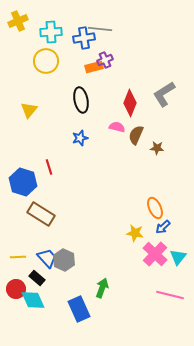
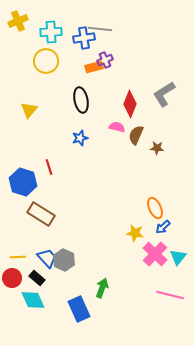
red diamond: moved 1 px down
red circle: moved 4 px left, 11 px up
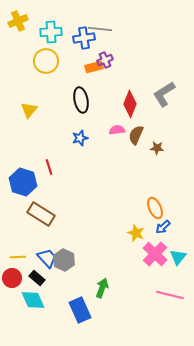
pink semicircle: moved 3 px down; rotated 21 degrees counterclockwise
yellow star: moved 1 px right; rotated 12 degrees clockwise
blue rectangle: moved 1 px right, 1 px down
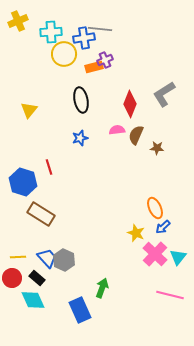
yellow circle: moved 18 px right, 7 px up
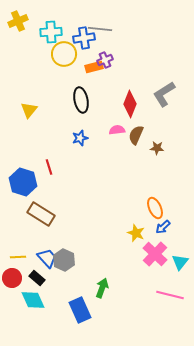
cyan triangle: moved 2 px right, 5 px down
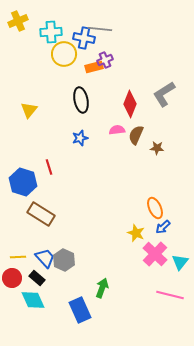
blue cross: rotated 20 degrees clockwise
blue trapezoid: moved 2 px left
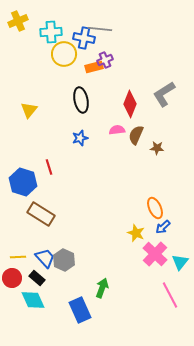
pink line: rotated 48 degrees clockwise
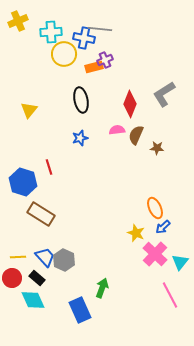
blue trapezoid: moved 1 px up
